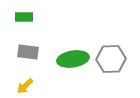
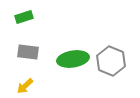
green rectangle: rotated 18 degrees counterclockwise
gray hexagon: moved 2 px down; rotated 24 degrees clockwise
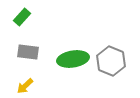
green rectangle: moved 2 px left; rotated 30 degrees counterclockwise
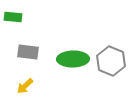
green rectangle: moved 9 px left; rotated 54 degrees clockwise
green ellipse: rotated 8 degrees clockwise
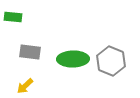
gray rectangle: moved 2 px right
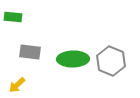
yellow arrow: moved 8 px left, 1 px up
